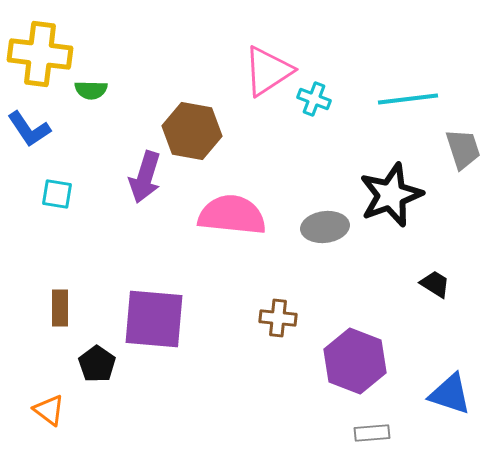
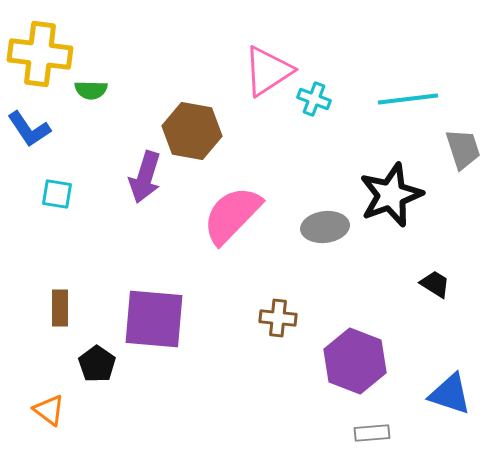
pink semicircle: rotated 52 degrees counterclockwise
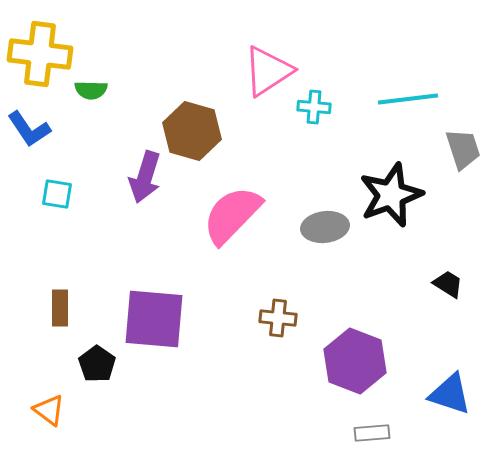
cyan cross: moved 8 px down; rotated 16 degrees counterclockwise
brown hexagon: rotated 6 degrees clockwise
black trapezoid: moved 13 px right
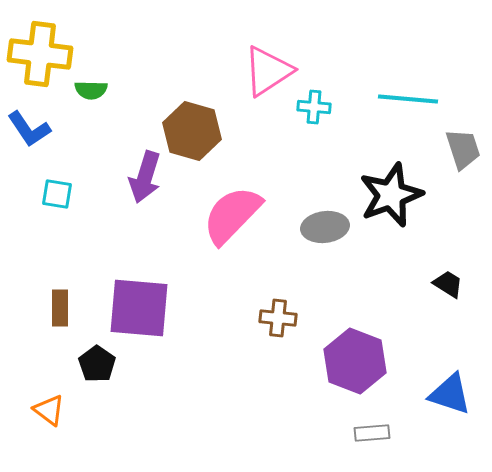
cyan line: rotated 12 degrees clockwise
purple square: moved 15 px left, 11 px up
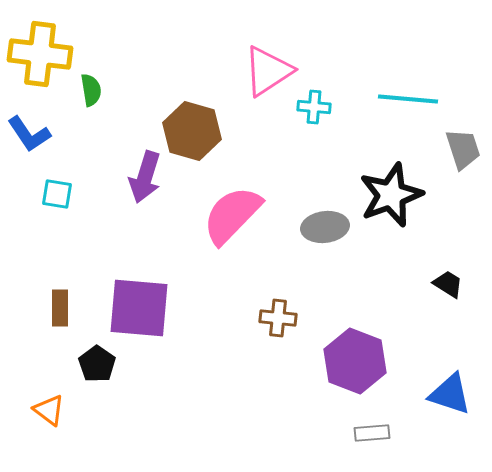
green semicircle: rotated 100 degrees counterclockwise
blue L-shape: moved 5 px down
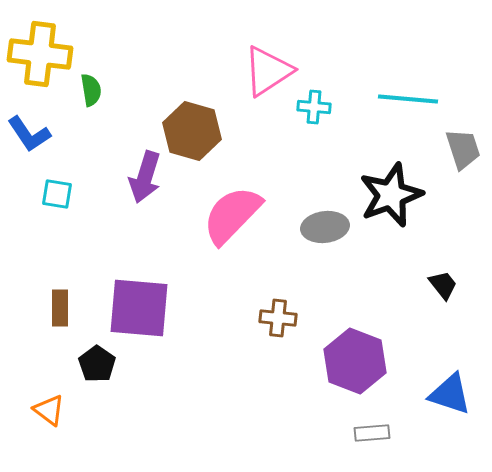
black trapezoid: moved 5 px left, 1 px down; rotated 20 degrees clockwise
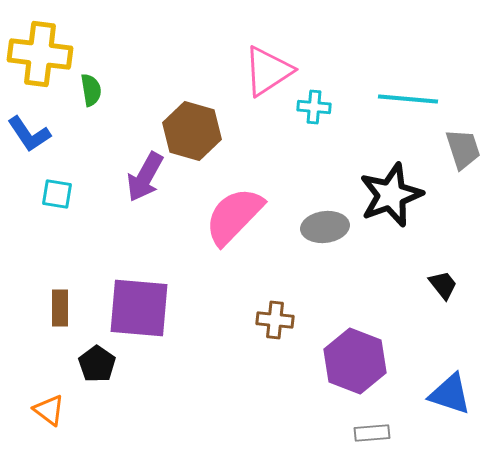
purple arrow: rotated 12 degrees clockwise
pink semicircle: moved 2 px right, 1 px down
brown cross: moved 3 px left, 2 px down
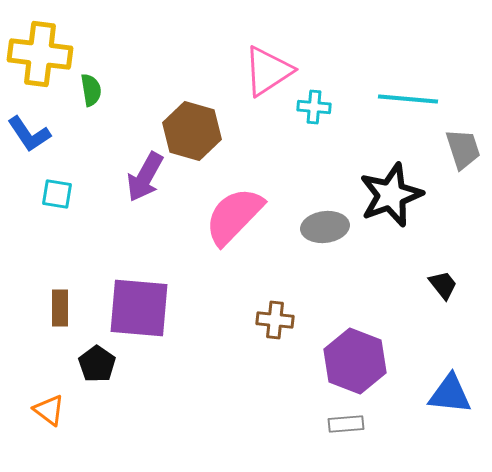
blue triangle: rotated 12 degrees counterclockwise
gray rectangle: moved 26 px left, 9 px up
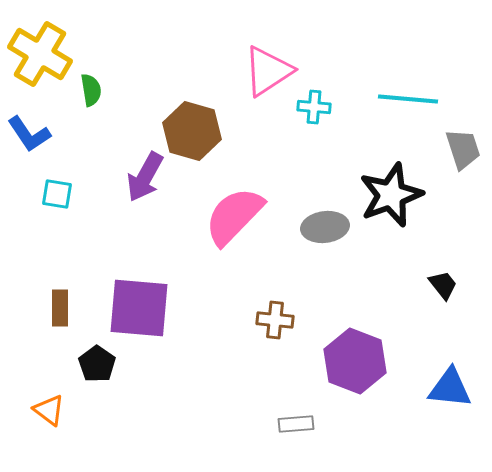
yellow cross: rotated 24 degrees clockwise
blue triangle: moved 6 px up
gray rectangle: moved 50 px left
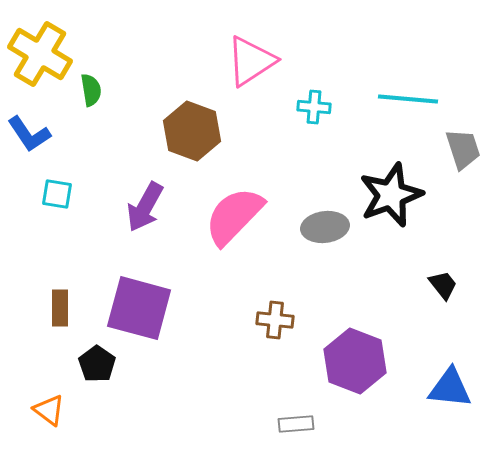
pink triangle: moved 17 px left, 10 px up
brown hexagon: rotated 4 degrees clockwise
purple arrow: moved 30 px down
purple square: rotated 10 degrees clockwise
